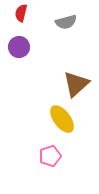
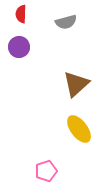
red semicircle: moved 1 px down; rotated 12 degrees counterclockwise
yellow ellipse: moved 17 px right, 10 px down
pink pentagon: moved 4 px left, 15 px down
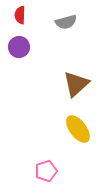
red semicircle: moved 1 px left, 1 px down
yellow ellipse: moved 1 px left
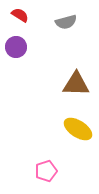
red semicircle: rotated 120 degrees clockwise
purple circle: moved 3 px left
brown triangle: rotated 44 degrees clockwise
yellow ellipse: rotated 20 degrees counterclockwise
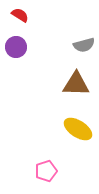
gray semicircle: moved 18 px right, 23 px down
